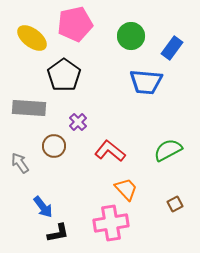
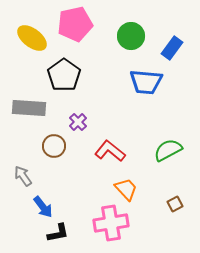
gray arrow: moved 3 px right, 13 px down
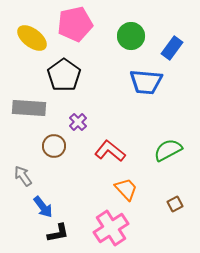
pink cross: moved 5 px down; rotated 24 degrees counterclockwise
